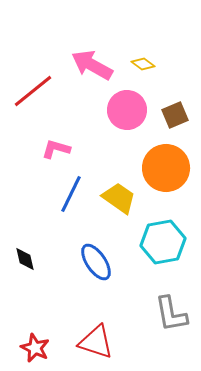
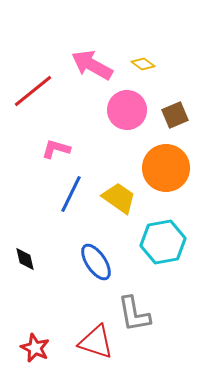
gray L-shape: moved 37 px left
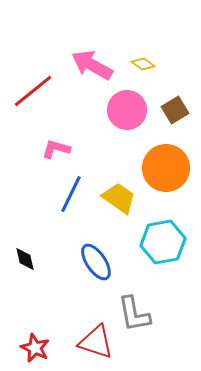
brown square: moved 5 px up; rotated 8 degrees counterclockwise
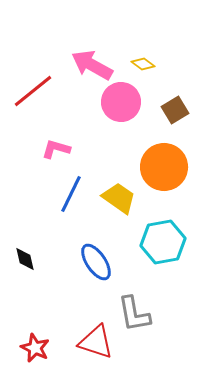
pink circle: moved 6 px left, 8 px up
orange circle: moved 2 px left, 1 px up
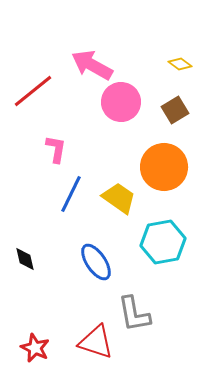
yellow diamond: moved 37 px right
pink L-shape: rotated 84 degrees clockwise
